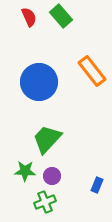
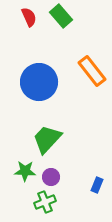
purple circle: moved 1 px left, 1 px down
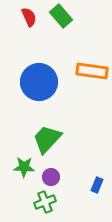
orange rectangle: rotated 44 degrees counterclockwise
green star: moved 1 px left, 4 px up
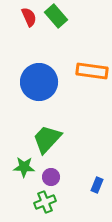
green rectangle: moved 5 px left
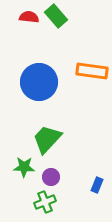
red semicircle: rotated 60 degrees counterclockwise
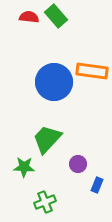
blue circle: moved 15 px right
purple circle: moved 27 px right, 13 px up
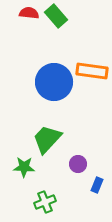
red semicircle: moved 4 px up
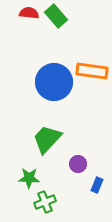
green star: moved 5 px right, 11 px down
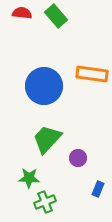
red semicircle: moved 7 px left
orange rectangle: moved 3 px down
blue circle: moved 10 px left, 4 px down
purple circle: moved 6 px up
blue rectangle: moved 1 px right, 4 px down
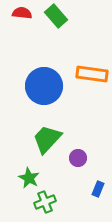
green star: rotated 25 degrees clockwise
